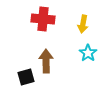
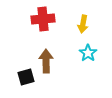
red cross: rotated 10 degrees counterclockwise
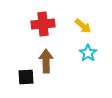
red cross: moved 5 px down
yellow arrow: moved 2 px down; rotated 60 degrees counterclockwise
black square: rotated 12 degrees clockwise
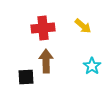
red cross: moved 4 px down
cyan star: moved 4 px right, 13 px down
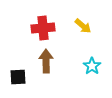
black square: moved 8 px left
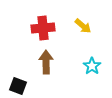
brown arrow: moved 1 px down
black square: moved 9 px down; rotated 24 degrees clockwise
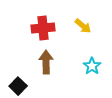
black square: rotated 24 degrees clockwise
